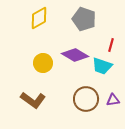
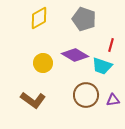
brown circle: moved 4 px up
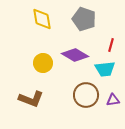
yellow diamond: moved 3 px right, 1 px down; rotated 70 degrees counterclockwise
cyan trapezoid: moved 3 px right, 3 px down; rotated 25 degrees counterclockwise
brown L-shape: moved 2 px left, 1 px up; rotated 15 degrees counterclockwise
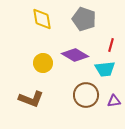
purple triangle: moved 1 px right, 1 px down
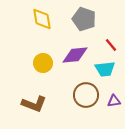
red line: rotated 56 degrees counterclockwise
purple diamond: rotated 36 degrees counterclockwise
brown L-shape: moved 3 px right, 5 px down
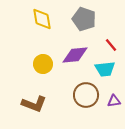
yellow circle: moved 1 px down
